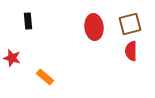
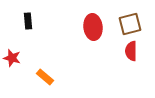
red ellipse: moved 1 px left
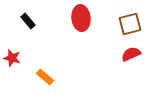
black rectangle: rotated 35 degrees counterclockwise
red ellipse: moved 12 px left, 9 px up
red semicircle: moved 3 px down; rotated 66 degrees clockwise
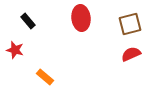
red star: moved 3 px right, 8 px up
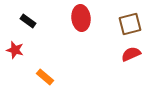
black rectangle: rotated 14 degrees counterclockwise
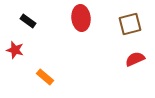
red semicircle: moved 4 px right, 5 px down
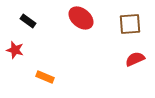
red ellipse: rotated 45 degrees counterclockwise
brown square: rotated 10 degrees clockwise
orange rectangle: rotated 18 degrees counterclockwise
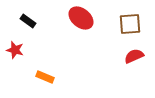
red semicircle: moved 1 px left, 3 px up
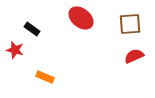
black rectangle: moved 4 px right, 8 px down
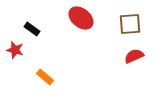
orange rectangle: rotated 18 degrees clockwise
